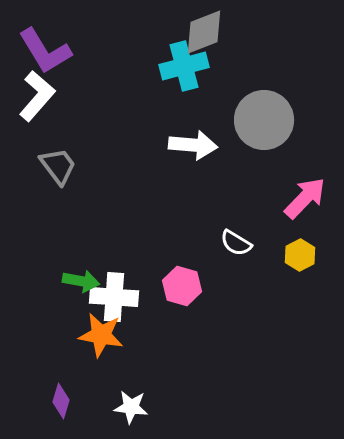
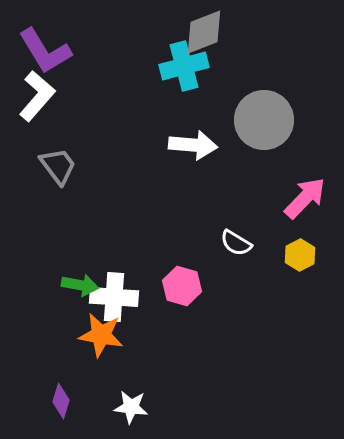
green arrow: moved 1 px left, 4 px down
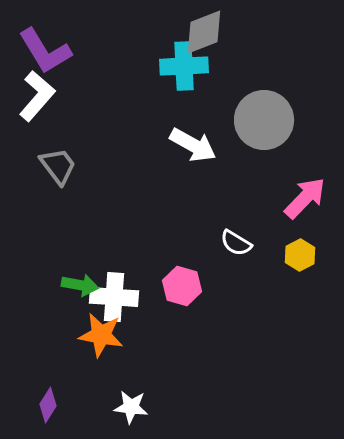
cyan cross: rotated 12 degrees clockwise
white arrow: rotated 24 degrees clockwise
purple diamond: moved 13 px left, 4 px down; rotated 16 degrees clockwise
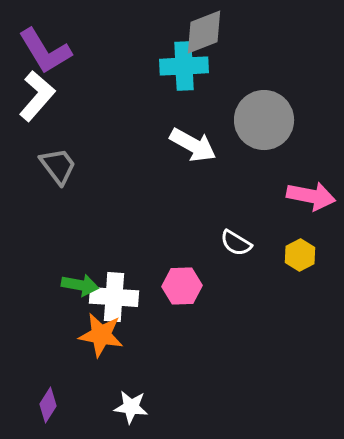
pink arrow: moved 6 px right, 2 px up; rotated 57 degrees clockwise
pink hexagon: rotated 18 degrees counterclockwise
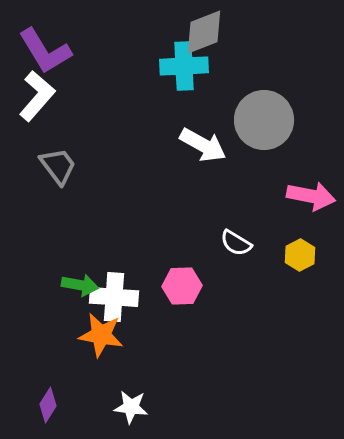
white arrow: moved 10 px right
